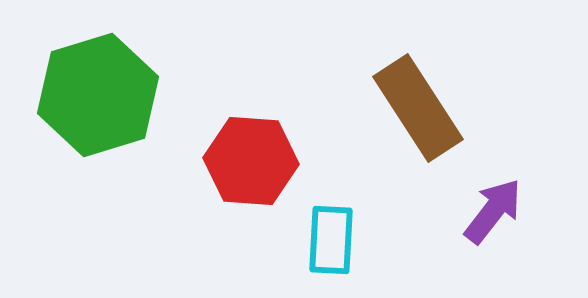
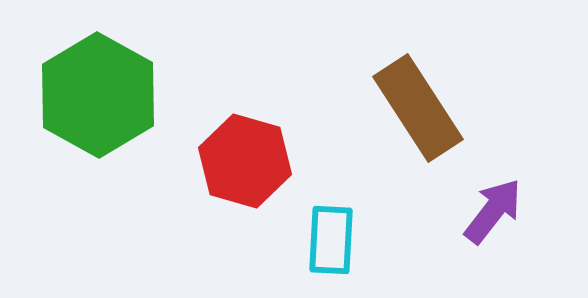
green hexagon: rotated 14 degrees counterclockwise
red hexagon: moved 6 px left; rotated 12 degrees clockwise
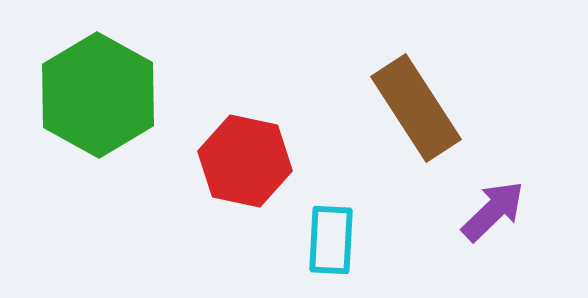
brown rectangle: moved 2 px left
red hexagon: rotated 4 degrees counterclockwise
purple arrow: rotated 8 degrees clockwise
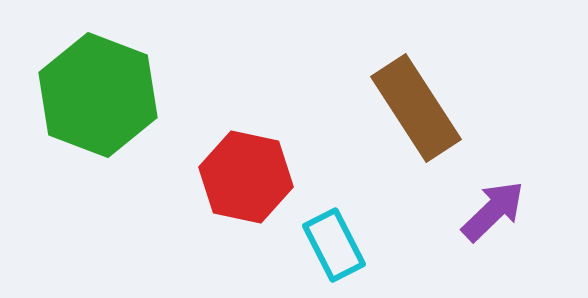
green hexagon: rotated 8 degrees counterclockwise
red hexagon: moved 1 px right, 16 px down
cyan rectangle: moved 3 px right, 5 px down; rotated 30 degrees counterclockwise
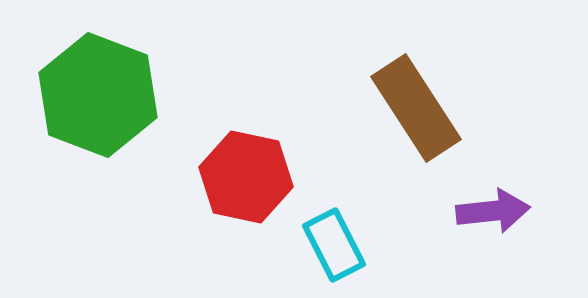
purple arrow: rotated 38 degrees clockwise
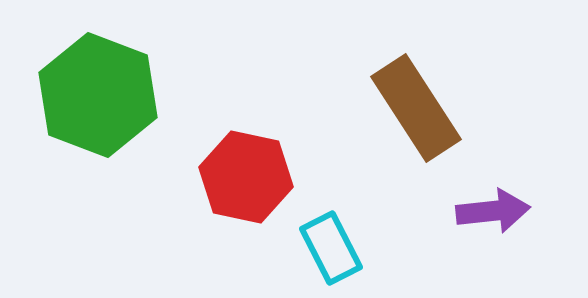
cyan rectangle: moved 3 px left, 3 px down
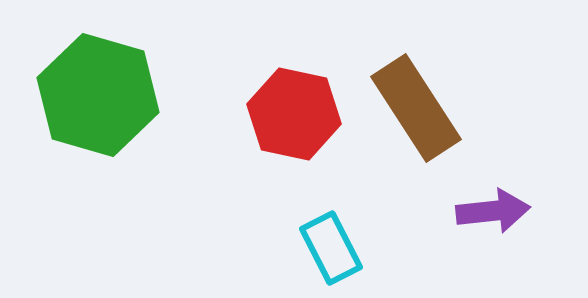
green hexagon: rotated 5 degrees counterclockwise
red hexagon: moved 48 px right, 63 px up
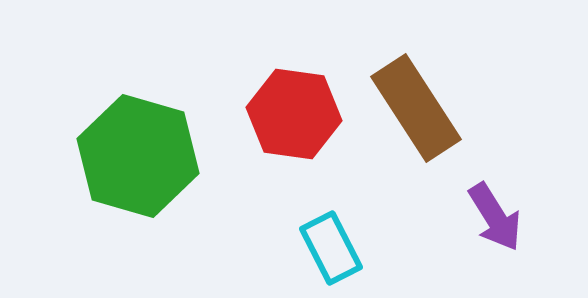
green hexagon: moved 40 px right, 61 px down
red hexagon: rotated 4 degrees counterclockwise
purple arrow: moved 2 px right, 6 px down; rotated 64 degrees clockwise
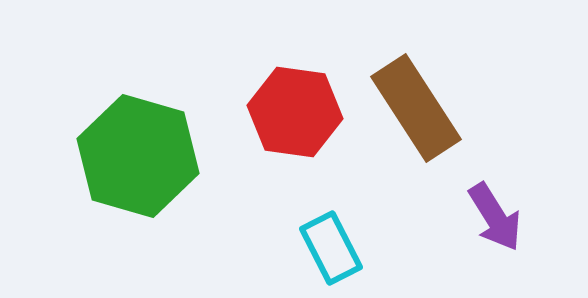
red hexagon: moved 1 px right, 2 px up
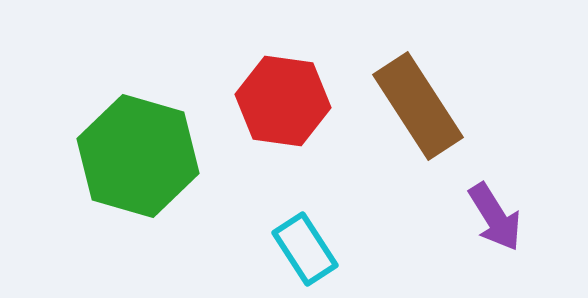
brown rectangle: moved 2 px right, 2 px up
red hexagon: moved 12 px left, 11 px up
cyan rectangle: moved 26 px left, 1 px down; rotated 6 degrees counterclockwise
